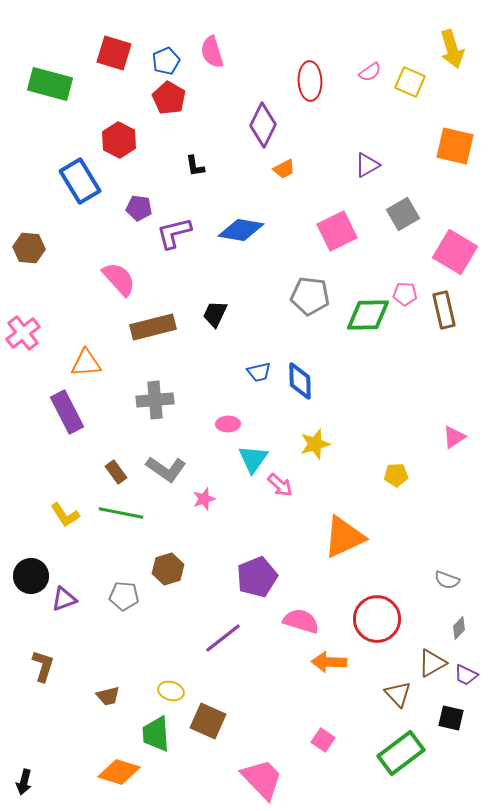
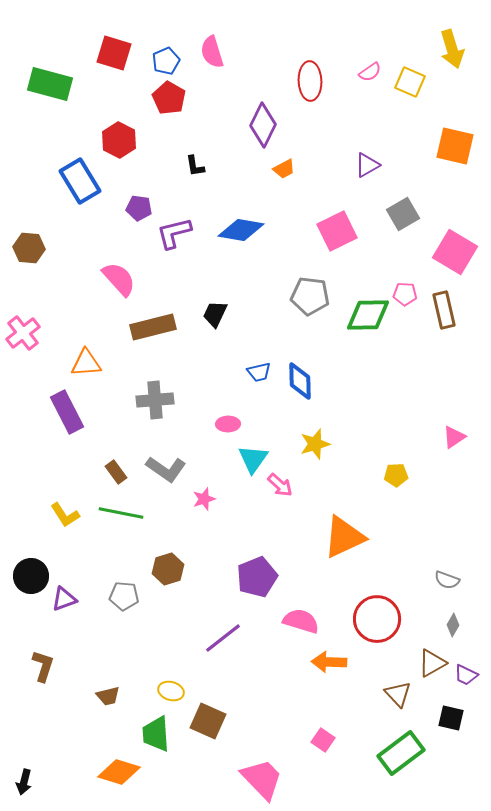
gray diamond at (459, 628): moved 6 px left, 3 px up; rotated 15 degrees counterclockwise
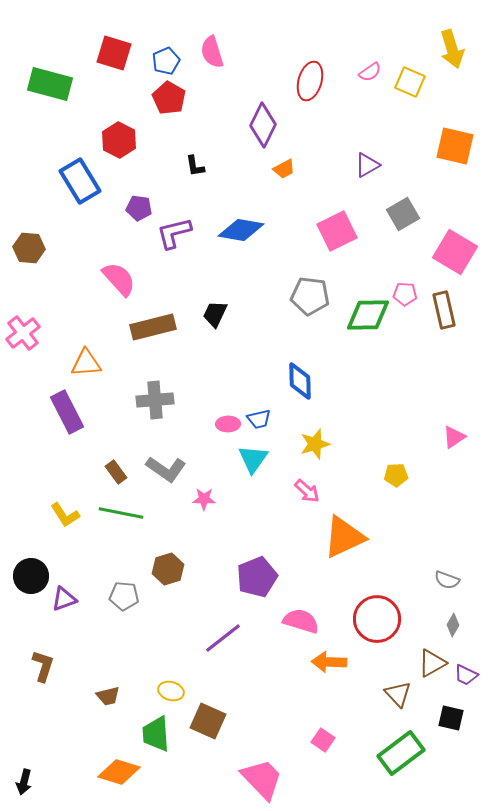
red ellipse at (310, 81): rotated 18 degrees clockwise
blue trapezoid at (259, 372): moved 47 px down
pink arrow at (280, 485): moved 27 px right, 6 px down
pink star at (204, 499): rotated 20 degrees clockwise
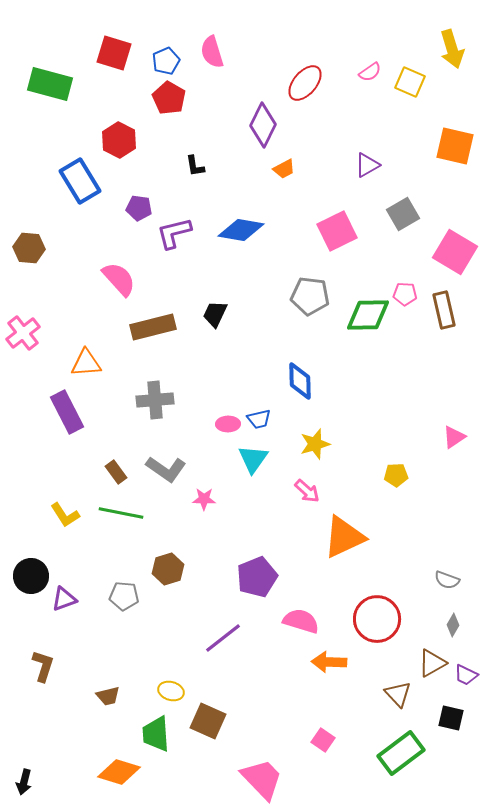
red ellipse at (310, 81): moved 5 px left, 2 px down; rotated 24 degrees clockwise
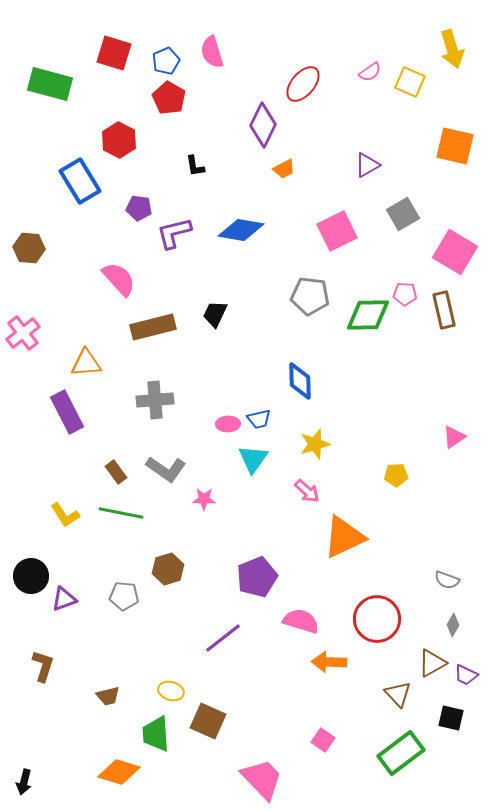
red ellipse at (305, 83): moved 2 px left, 1 px down
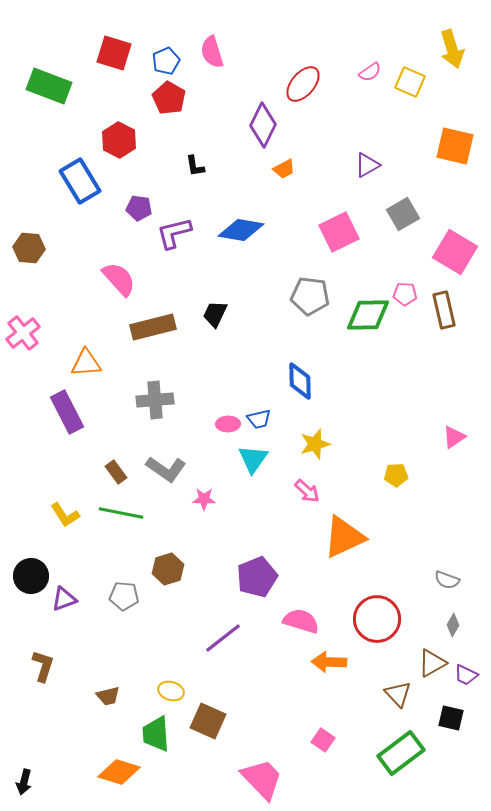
green rectangle at (50, 84): moved 1 px left, 2 px down; rotated 6 degrees clockwise
pink square at (337, 231): moved 2 px right, 1 px down
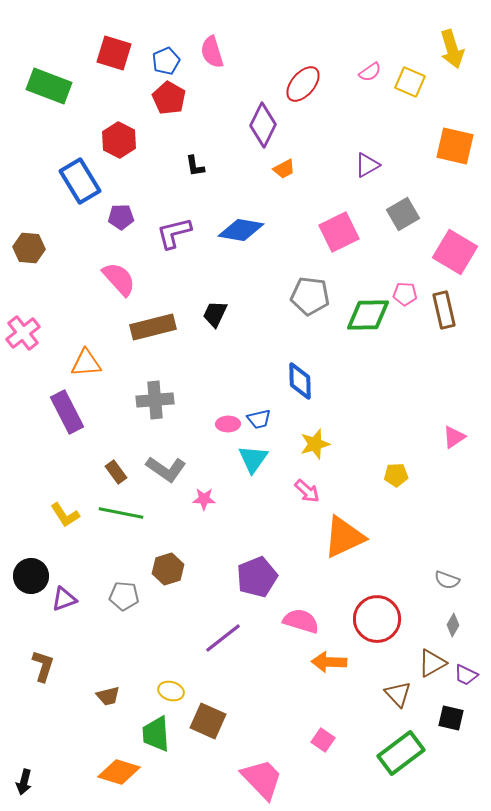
purple pentagon at (139, 208): moved 18 px left, 9 px down; rotated 10 degrees counterclockwise
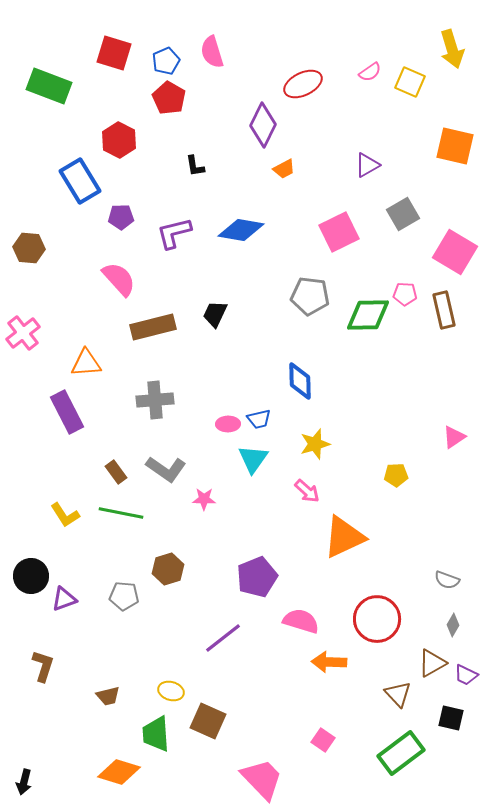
red ellipse at (303, 84): rotated 24 degrees clockwise
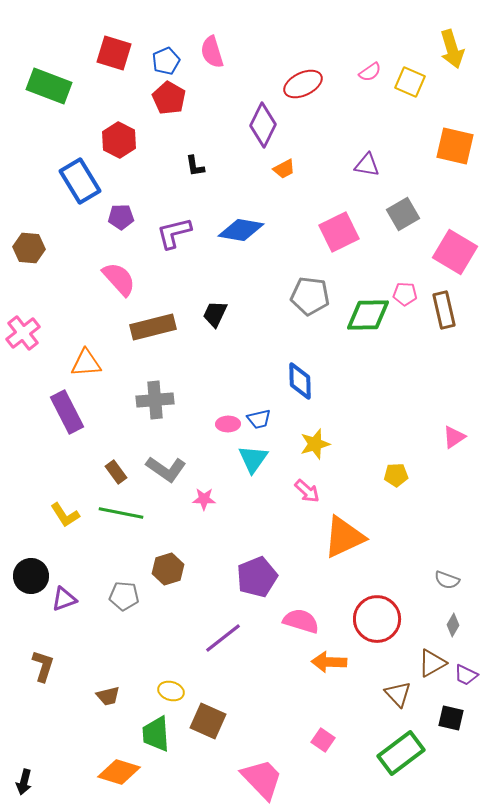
purple triangle at (367, 165): rotated 40 degrees clockwise
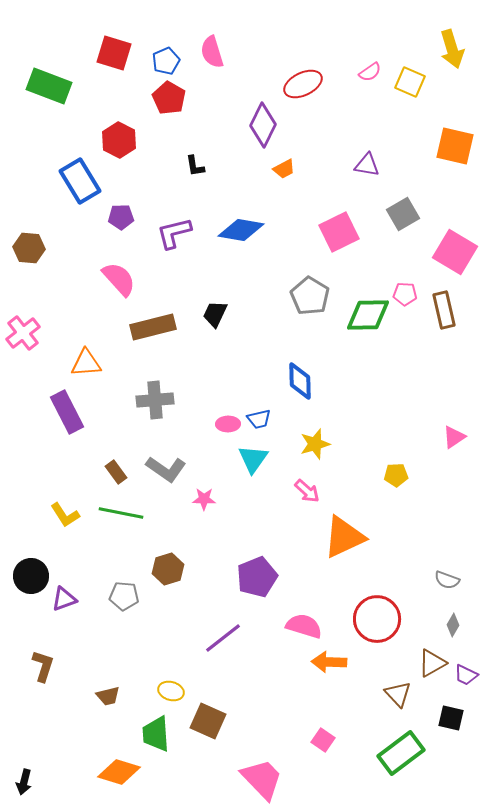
gray pentagon at (310, 296): rotated 24 degrees clockwise
pink semicircle at (301, 621): moved 3 px right, 5 px down
